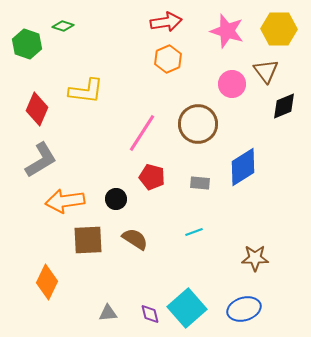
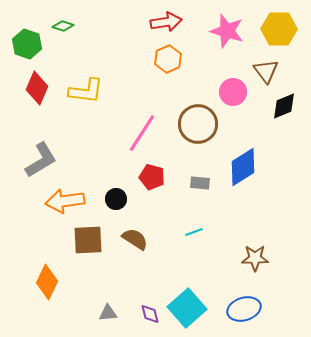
pink circle: moved 1 px right, 8 px down
red diamond: moved 21 px up
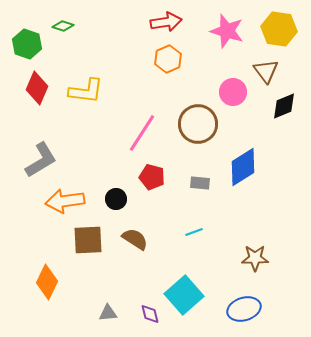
yellow hexagon: rotated 8 degrees clockwise
cyan square: moved 3 px left, 13 px up
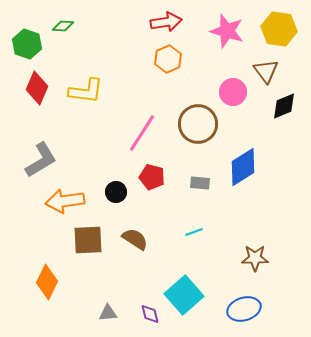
green diamond: rotated 15 degrees counterclockwise
black circle: moved 7 px up
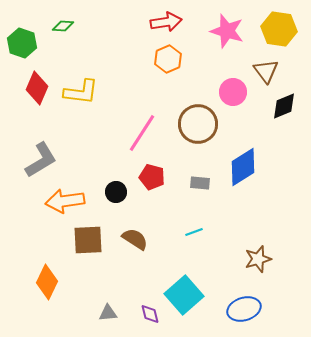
green hexagon: moved 5 px left, 1 px up
yellow L-shape: moved 5 px left, 1 px down
brown star: moved 3 px right, 1 px down; rotated 16 degrees counterclockwise
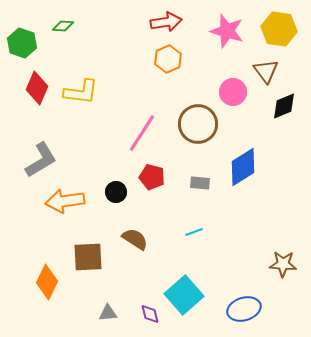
brown square: moved 17 px down
brown star: moved 25 px right, 5 px down; rotated 20 degrees clockwise
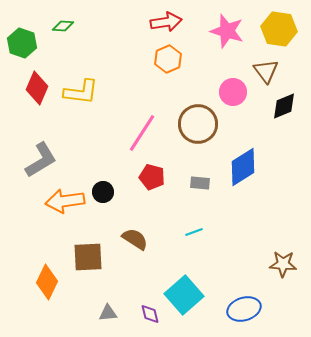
black circle: moved 13 px left
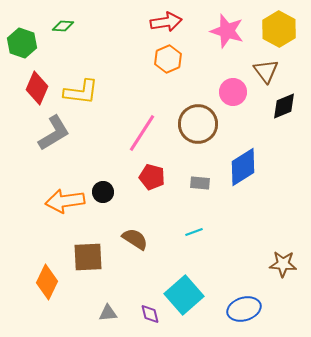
yellow hexagon: rotated 20 degrees clockwise
gray L-shape: moved 13 px right, 27 px up
